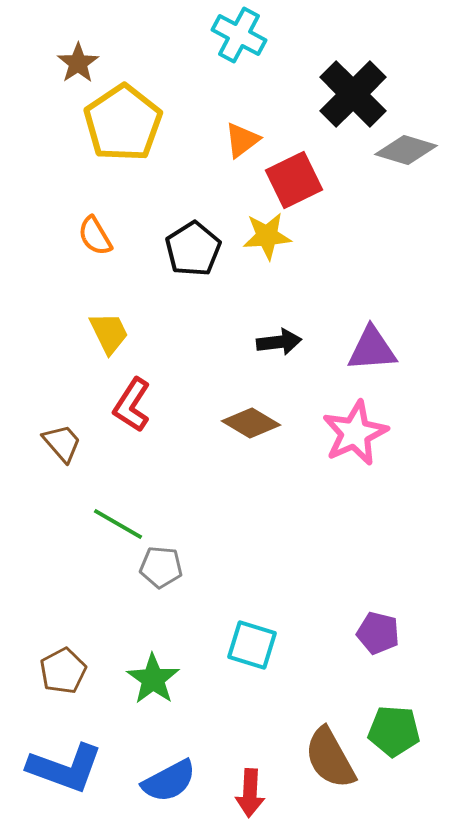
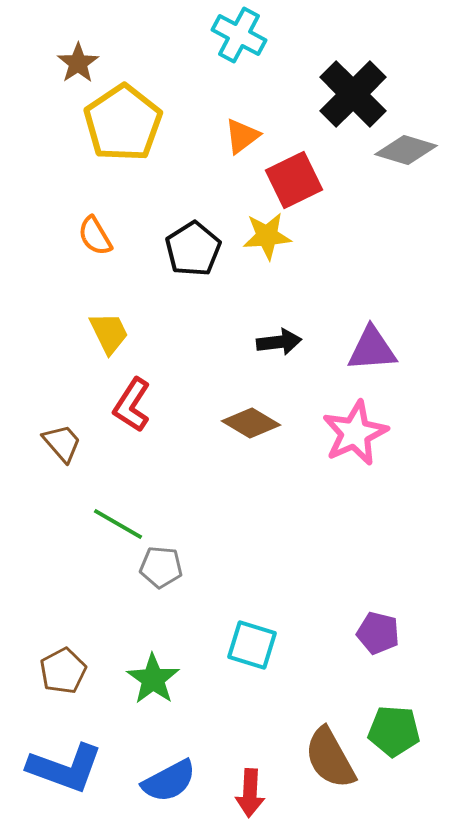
orange triangle: moved 4 px up
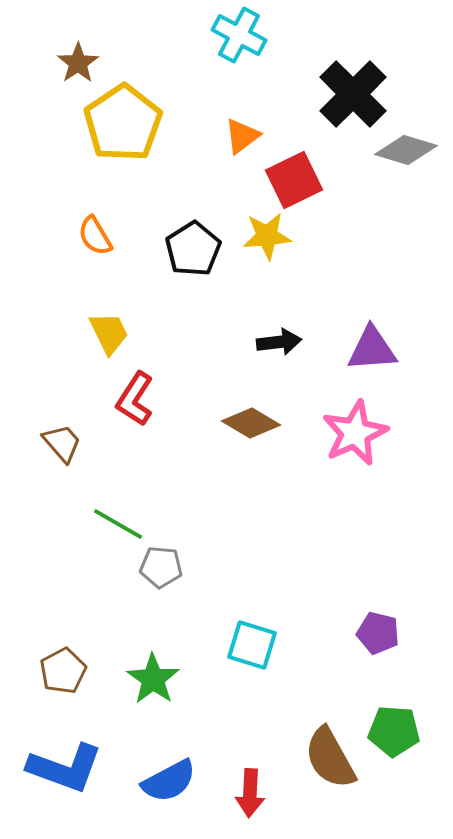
red L-shape: moved 3 px right, 6 px up
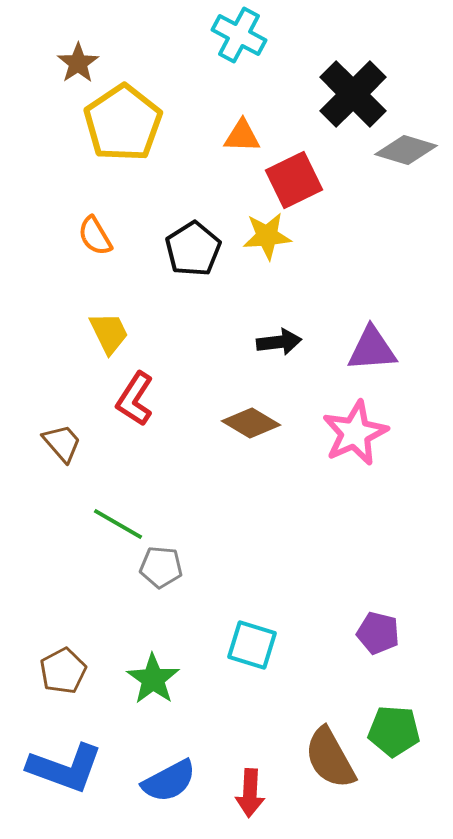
orange triangle: rotated 39 degrees clockwise
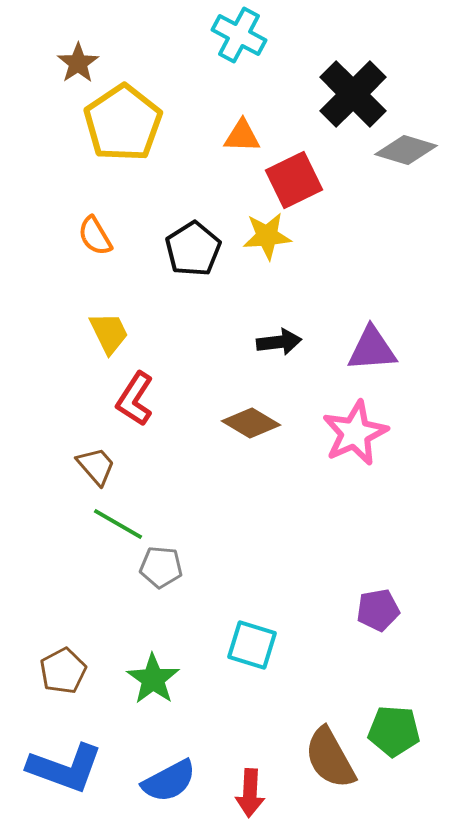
brown trapezoid: moved 34 px right, 23 px down
purple pentagon: moved 23 px up; rotated 24 degrees counterclockwise
